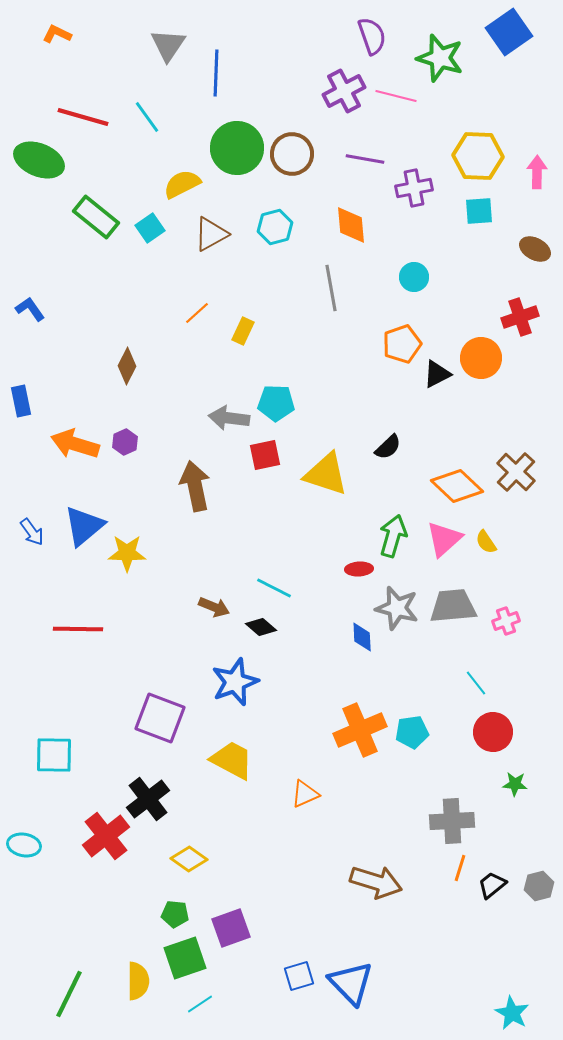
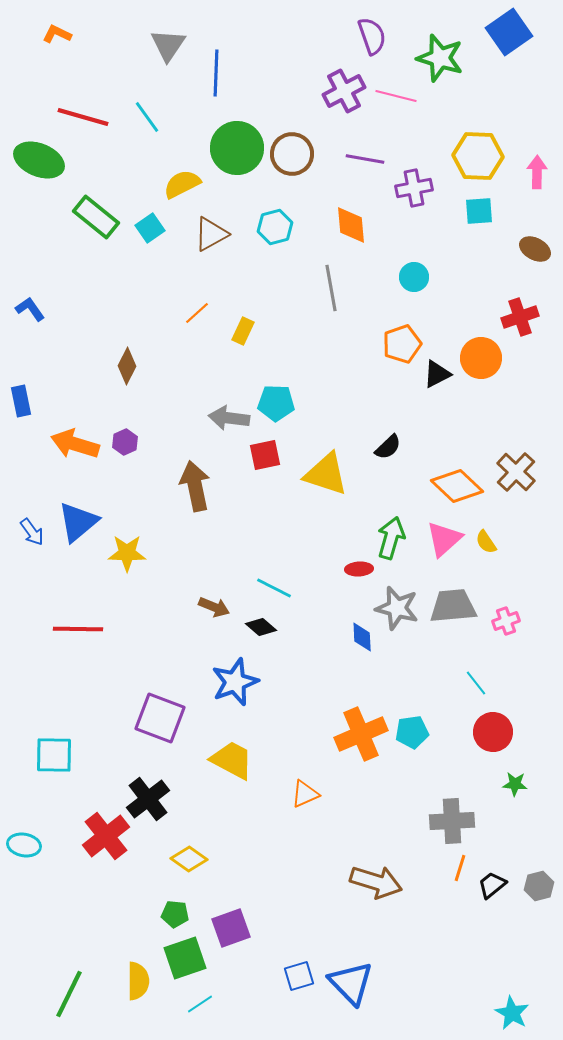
blue triangle at (84, 526): moved 6 px left, 4 px up
green arrow at (393, 536): moved 2 px left, 2 px down
orange cross at (360, 730): moved 1 px right, 4 px down
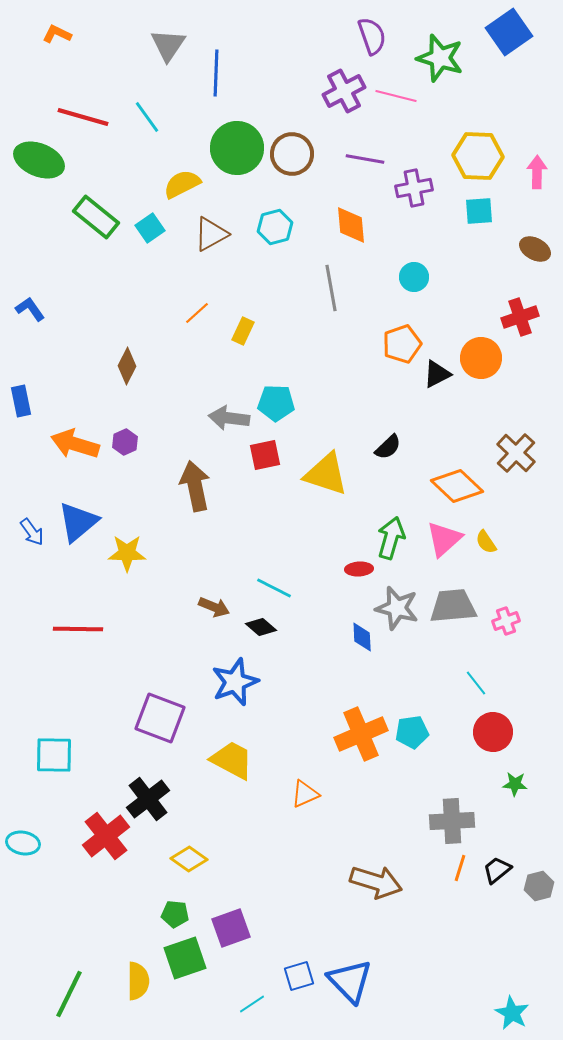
brown cross at (516, 472): moved 19 px up
cyan ellipse at (24, 845): moved 1 px left, 2 px up
black trapezoid at (492, 885): moved 5 px right, 15 px up
blue triangle at (351, 983): moved 1 px left, 2 px up
cyan line at (200, 1004): moved 52 px right
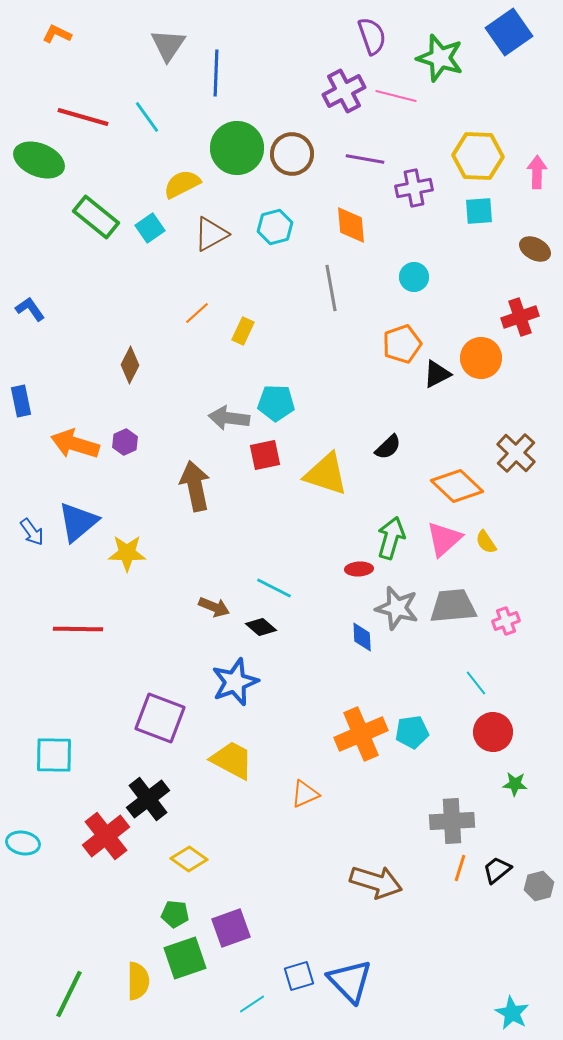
brown diamond at (127, 366): moved 3 px right, 1 px up
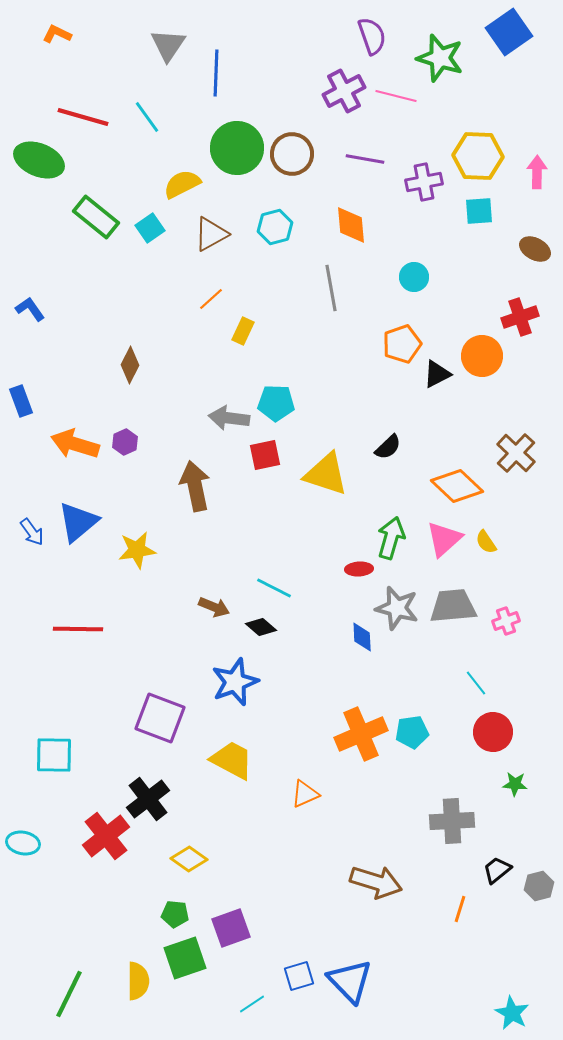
purple cross at (414, 188): moved 10 px right, 6 px up
orange line at (197, 313): moved 14 px right, 14 px up
orange circle at (481, 358): moved 1 px right, 2 px up
blue rectangle at (21, 401): rotated 8 degrees counterclockwise
yellow star at (127, 553): moved 10 px right, 3 px up; rotated 9 degrees counterclockwise
orange line at (460, 868): moved 41 px down
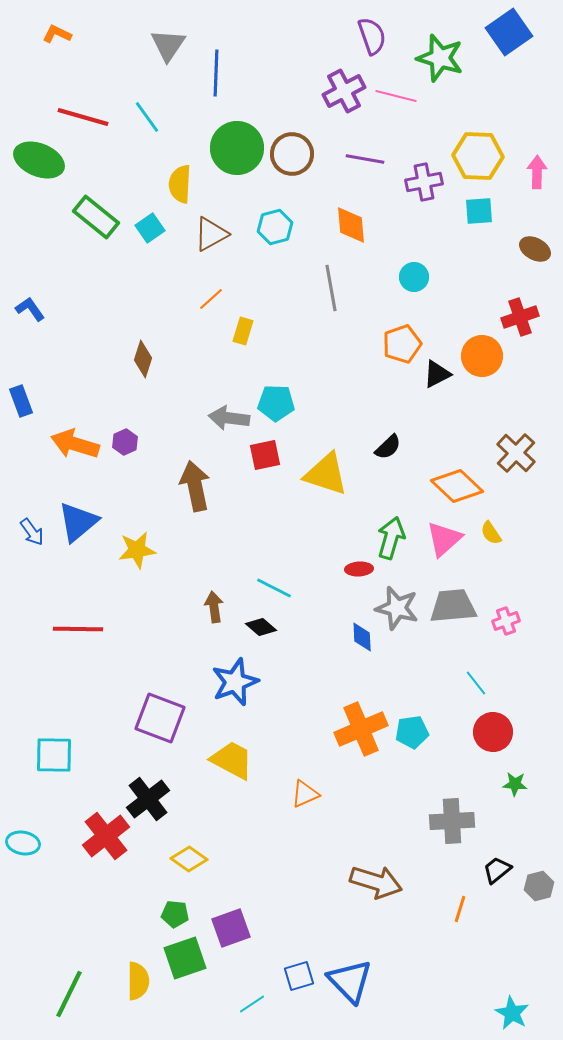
yellow semicircle at (182, 184): moved 2 px left; rotated 60 degrees counterclockwise
yellow rectangle at (243, 331): rotated 8 degrees counterclockwise
brown diamond at (130, 365): moved 13 px right, 6 px up; rotated 9 degrees counterclockwise
yellow semicircle at (486, 542): moved 5 px right, 9 px up
brown arrow at (214, 607): rotated 120 degrees counterclockwise
orange cross at (361, 734): moved 5 px up
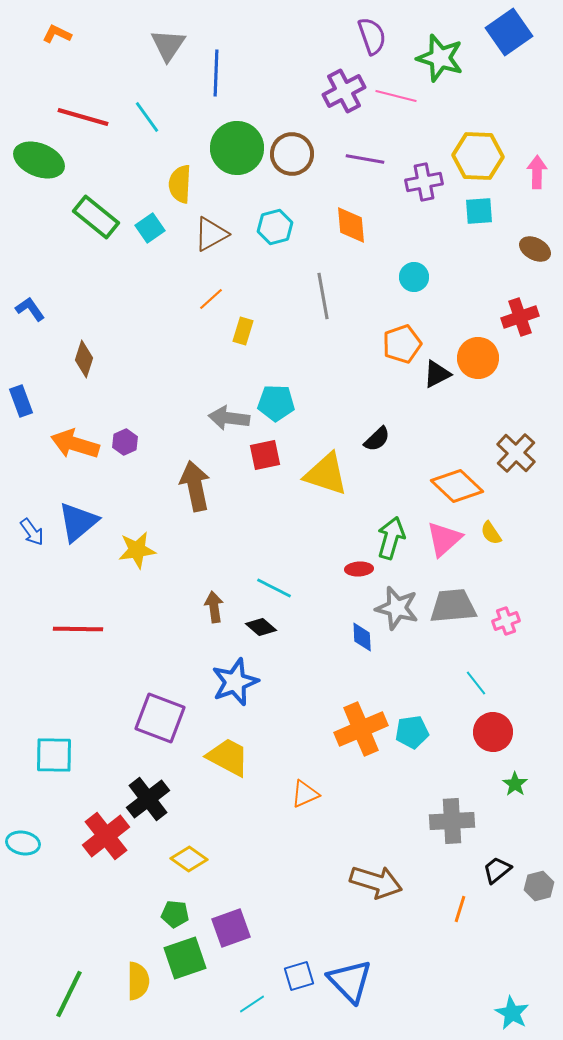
gray line at (331, 288): moved 8 px left, 8 px down
orange circle at (482, 356): moved 4 px left, 2 px down
brown diamond at (143, 359): moved 59 px left
black semicircle at (388, 447): moved 11 px left, 8 px up
yellow trapezoid at (232, 760): moved 4 px left, 3 px up
green star at (515, 784): rotated 30 degrees clockwise
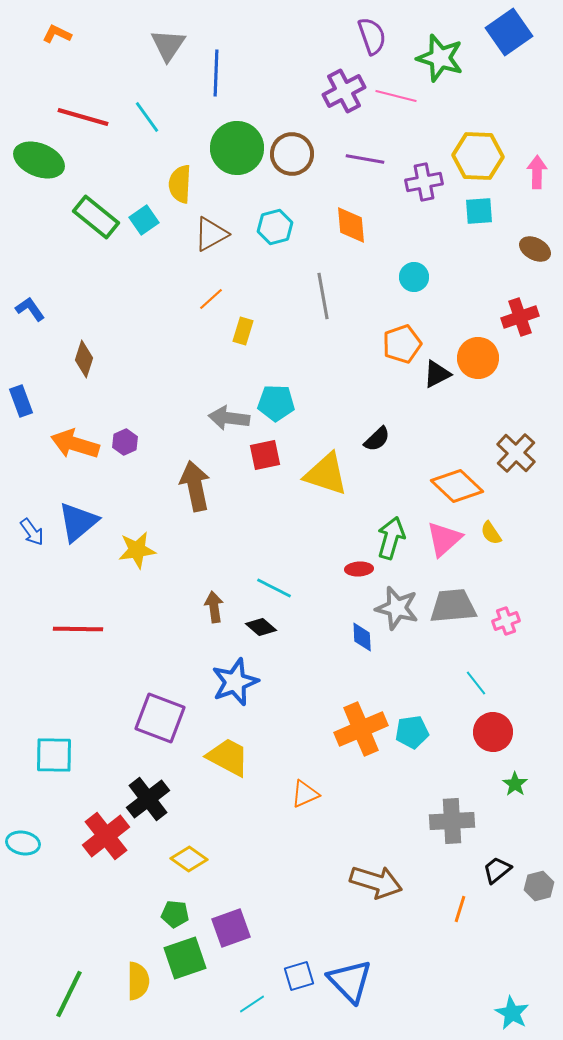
cyan square at (150, 228): moved 6 px left, 8 px up
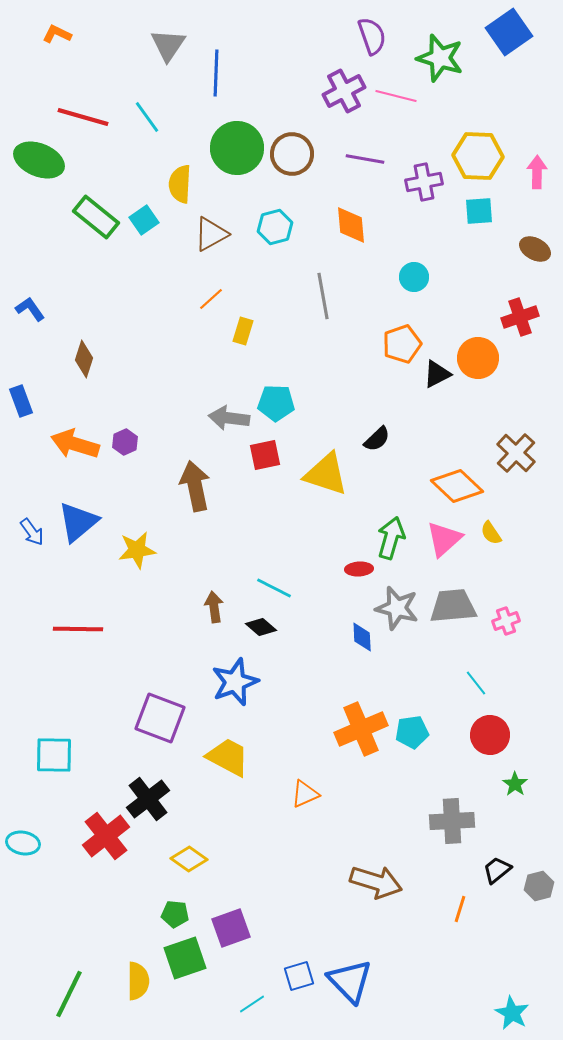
red circle at (493, 732): moved 3 px left, 3 px down
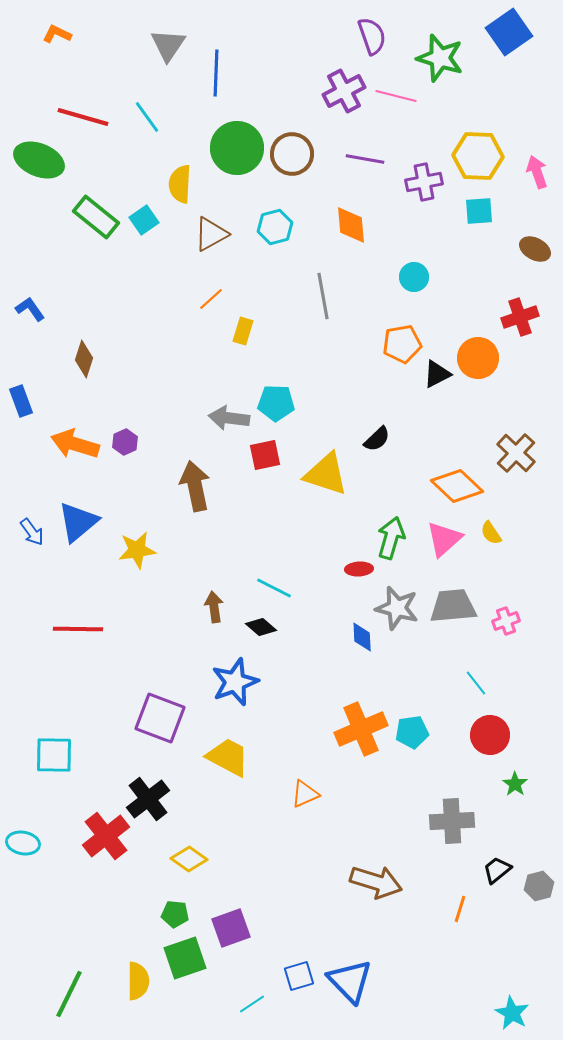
pink arrow at (537, 172): rotated 20 degrees counterclockwise
orange pentagon at (402, 344): rotated 9 degrees clockwise
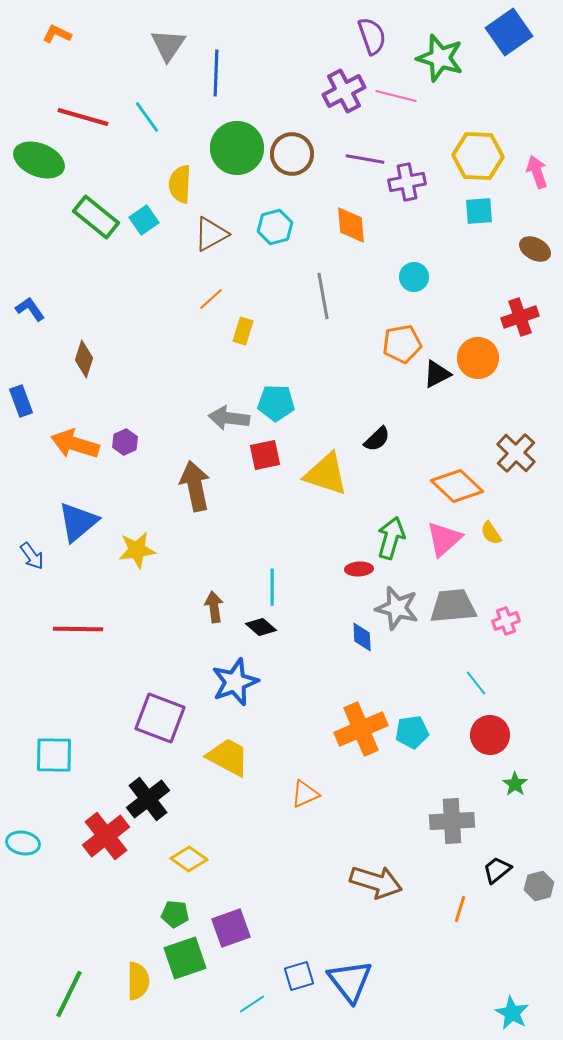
purple cross at (424, 182): moved 17 px left
blue arrow at (32, 532): moved 24 px down
cyan line at (274, 588): moved 2 px left, 1 px up; rotated 63 degrees clockwise
blue triangle at (350, 981): rotated 6 degrees clockwise
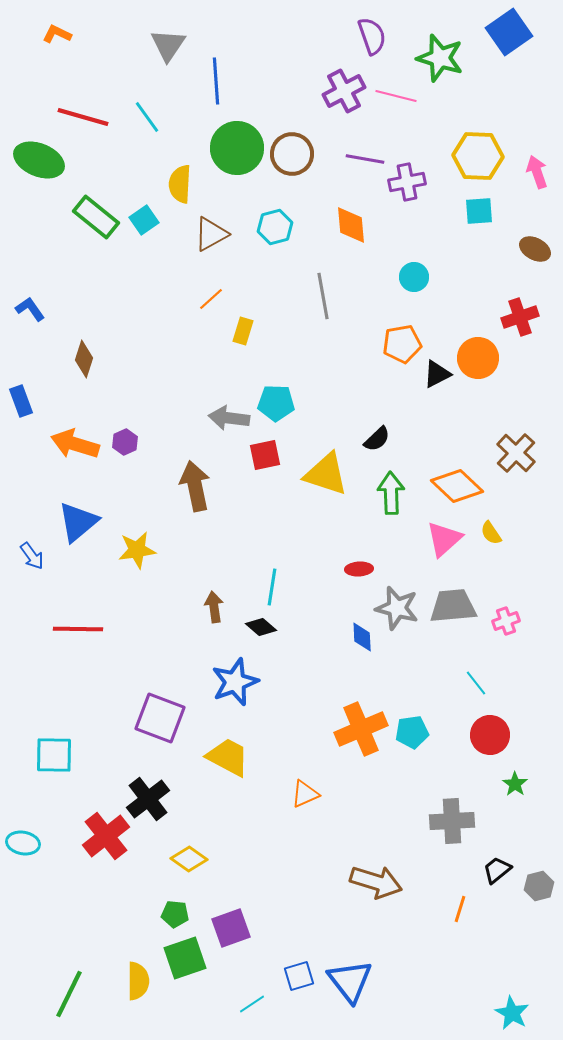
blue line at (216, 73): moved 8 px down; rotated 6 degrees counterclockwise
green arrow at (391, 538): moved 45 px up; rotated 18 degrees counterclockwise
cyan line at (272, 587): rotated 9 degrees clockwise
